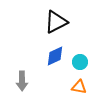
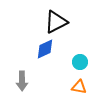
blue diamond: moved 10 px left, 7 px up
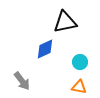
black triangle: moved 9 px right; rotated 15 degrees clockwise
gray arrow: rotated 36 degrees counterclockwise
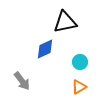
orange triangle: rotated 42 degrees counterclockwise
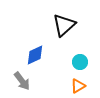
black triangle: moved 1 px left, 3 px down; rotated 30 degrees counterclockwise
blue diamond: moved 10 px left, 6 px down
orange triangle: moved 1 px left, 1 px up
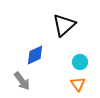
orange triangle: moved 2 px up; rotated 35 degrees counterclockwise
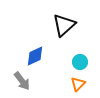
blue diamond: moved 1 px down
orange triangle: rotated 21 degrees clockwise
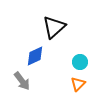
black triangle: moved 10 px left, 2 px down
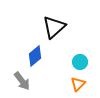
blue diamond: rotated 15 degrees counterclockwise
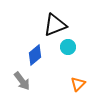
black triangle: moved 1 px right, 2 px up; rotated 20 degrees clockwise
blue diamond: moved 1 px up
cyan circle: moved 12 px left, 15 px up
